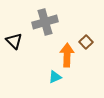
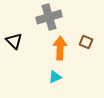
gray cross: moved 4 px right, 5 px up
brown square: rotated 24 degrees counterclockwise
orange arrow: moved 7 px left, 7 px up
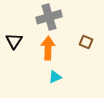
black triangle: rotated 18 degrees clockwise
orange arrow: moved 12 px left
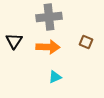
gray cross: rotated 10 degrees clockwise
orange arrow: moved 1 px up; rotated 90 degrees clockwise
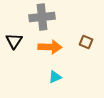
gray cross: moved 7 px left
orange arrow: moved 2 px right
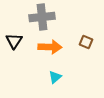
cyan triangle: rotated 16 degrees counterclockwise
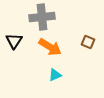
brown square: moved 2 px right
orange arrow: rotated 30 degrees clockwise
cyan triangle: moved 2 px up; rotated 16 degrees clockwise
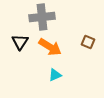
black triangle: moved 6 px right, 1 px down
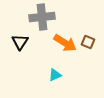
orange arrow: moved 15 px right, 4 px up
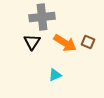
black triangle: moved 12 px right
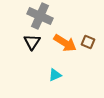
gray cross: moved 2 px left, 1 px up; rotated 30 degrees clockwise
